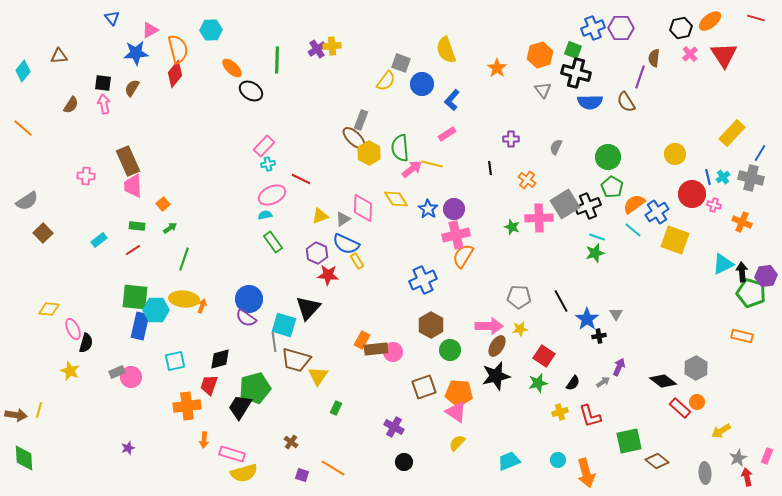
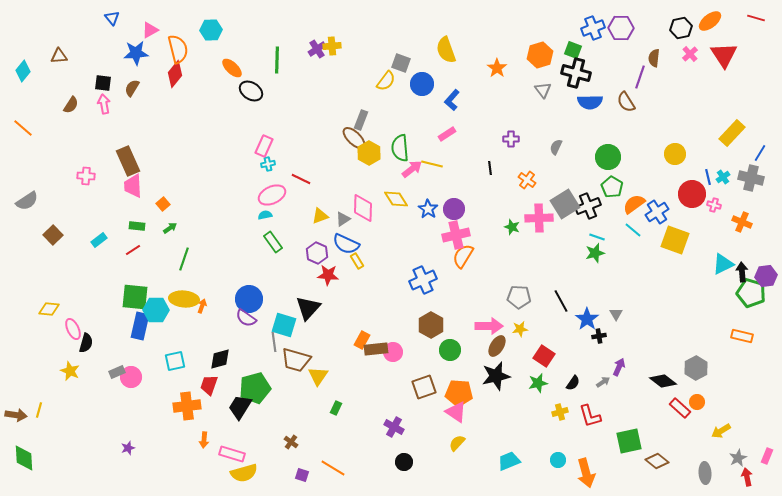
pink rectangle at (264, 146): rotated 20 degrees counterclockwise
brown square at (43, 233): moved 10 px right, 2 px down
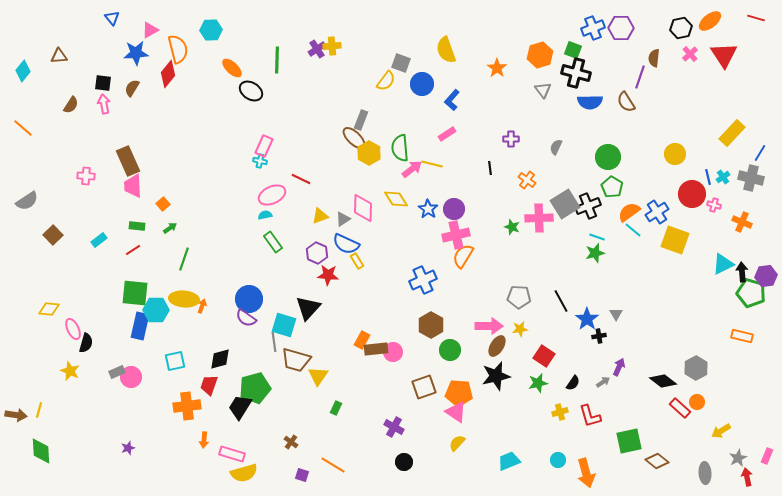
red diamond at (175, 74): moved 7 px left
cyan cross at (268, 164): moved 8 px left, 3 px up; rotated 24 degrees clockwise
orange semicircle at (634, 204): moved 5 px left, 8 px down
green square at (135, 297): moved 4 px up
green diamond at (24, 458): moved 17 px right, 7 px up
orange line at (333, 468): moved 3 px up
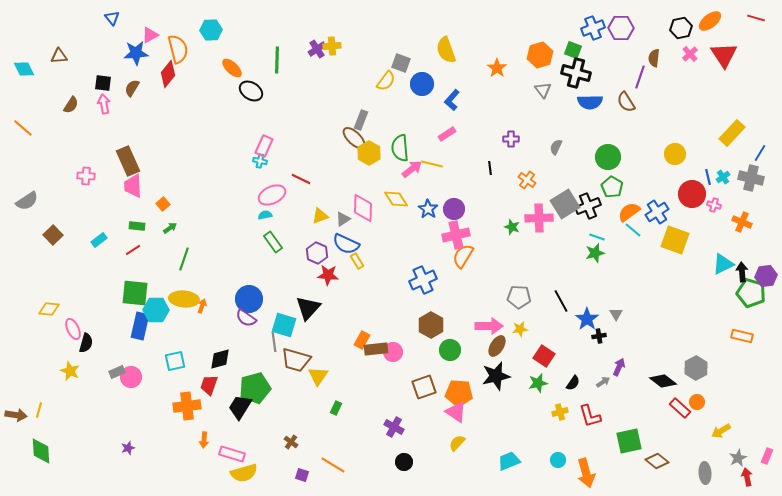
pink triangle at (150, 30): moved 5 px down
cyan diamond at (23, 71): moved 1 px right, 2 px up; rotated 65 degrees counterclockwise
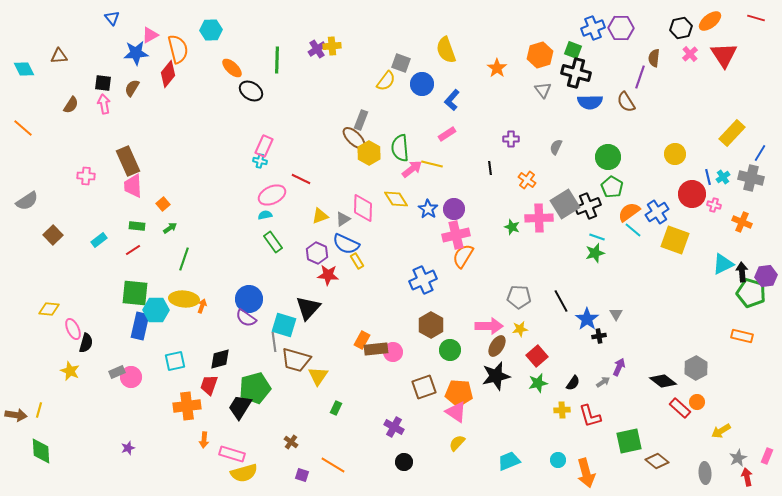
red square at (544, 356): moved 7 px left; rotated 15 degrees clockwise
yellow cross at (560, 412): moved 2 px right, 2 px up; rotated 14 degrees clockwise
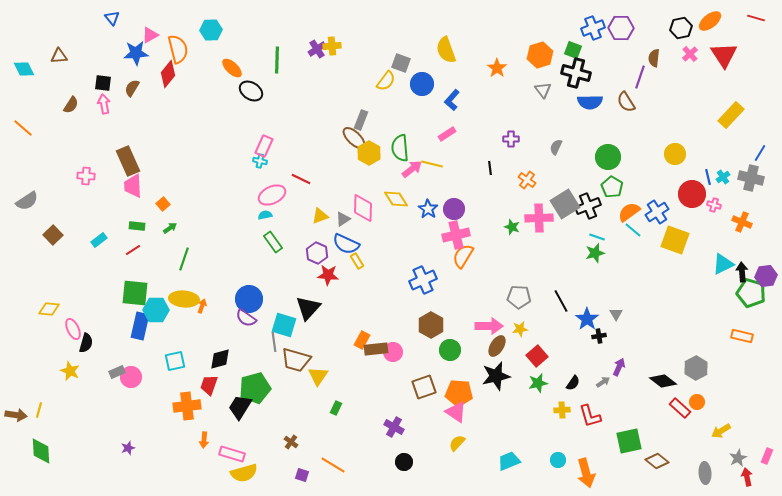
yellow rectangle at (732, 133): moved 1 px left, 18 px up
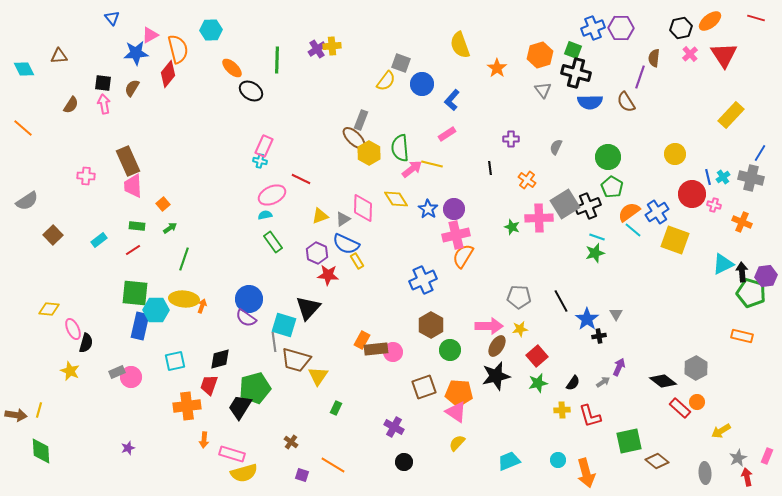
yellow semicircle at (446, 50): moved 14 px right, 5 px up
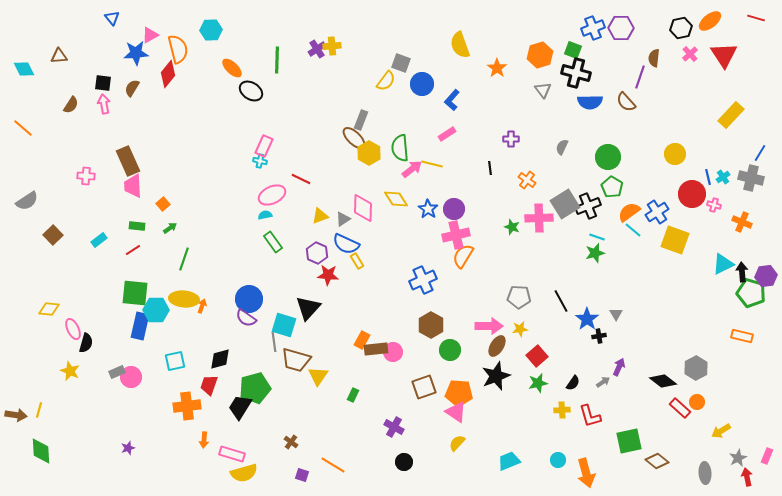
brown semicircle at (626, 102): rotated 10 degrees counterclockwise
gray semicircle at (556, 147): moved 6 px right
black star at (496, 376): rotated 8 degrees counterclockwise
green rectangle at (336, 408): moved 17 px right, 13 px up
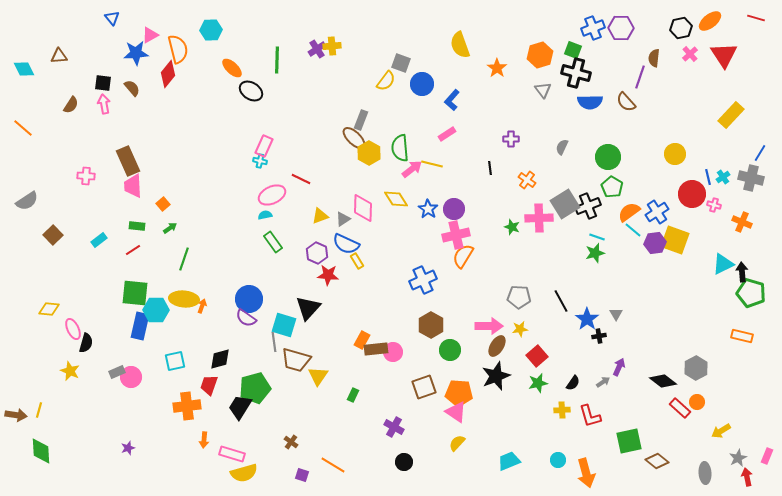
brown semicircle at (132, 88): rotated 108 degrees clockwise
purple hexagon at (766, 276): moved 111 px left, 33 px up
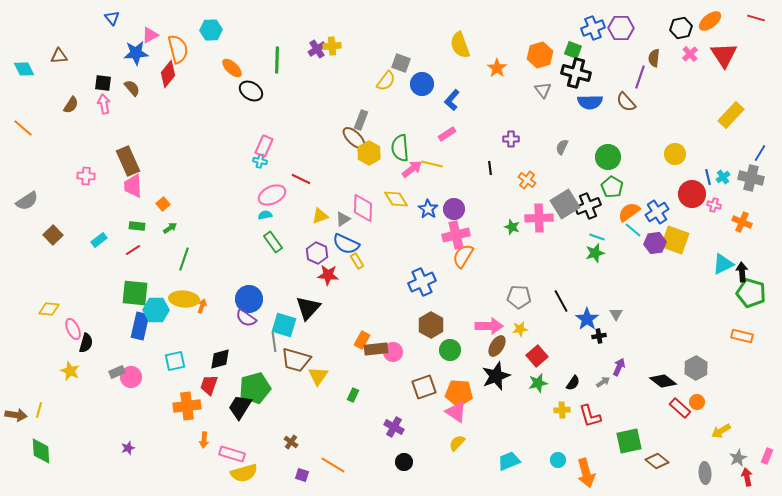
blue cross at (423, 280): moved 1 px left, 2 px down
